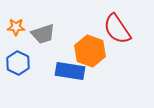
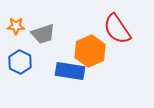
orange star: moved 1 px up
orange hexagon: rotated 16 degrees clockwise
blue hexagon: moved 2 px right, 1 px up
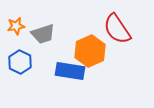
orange star: rotated 12 degrees counterclockwise
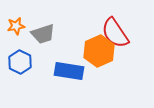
red semicircle: moved 2 px left, 4 px down
orange hexagon: moved 9 px right
blue rectangle: moved 1 px left
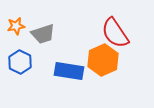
orange hexagon: moved 4 px right, 9 px down
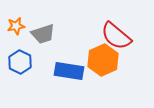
red semicircle: moved 1 px right, 3 px down; rotated 16 degrees counterclockwise
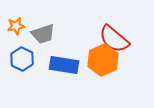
red semicircle: moved 2 px left, 3 px down
blue hexagon: moved 2 px right, 3 px up
blue rectangle: moved 5 px left, 6 px up
